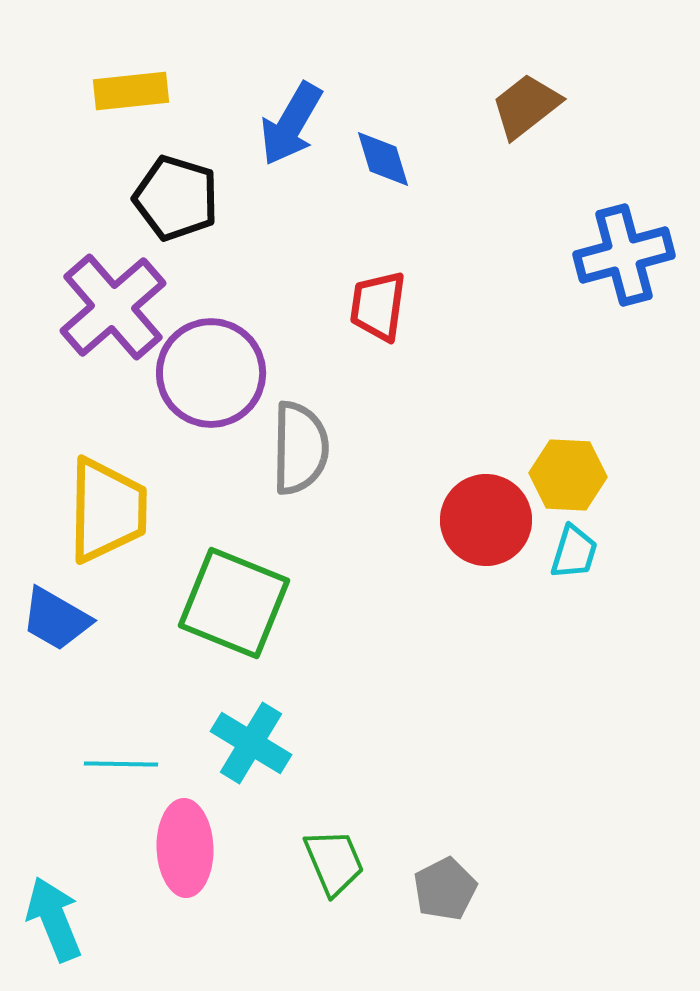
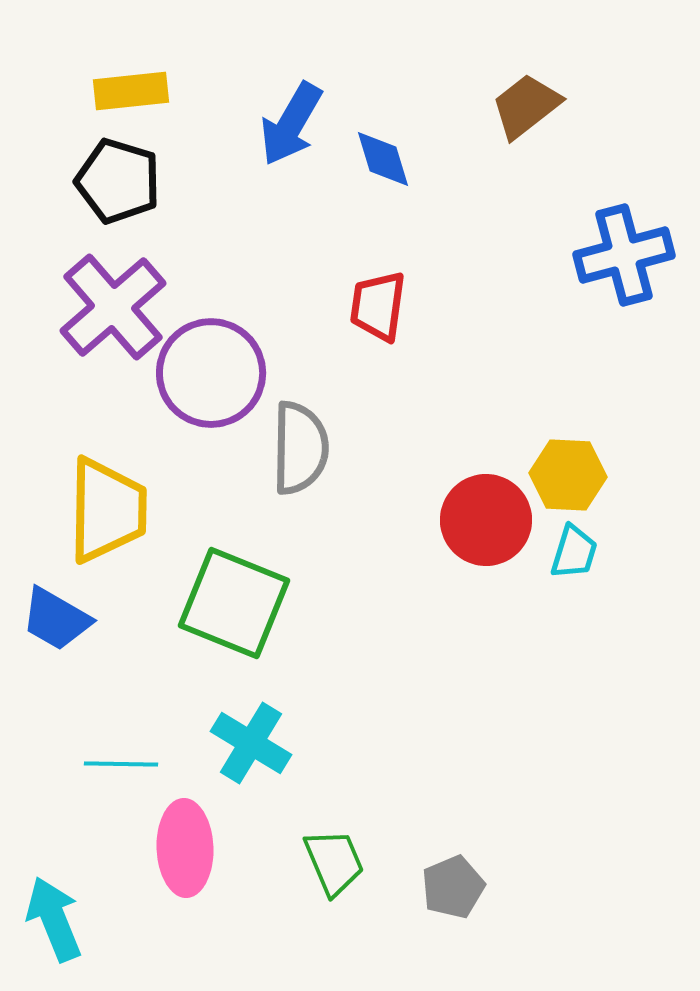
black pentagon: moved 58 px left, 17 px up
gray pentagon: moved 8 px right, 2 px up; rotated 4 degrees clockwise
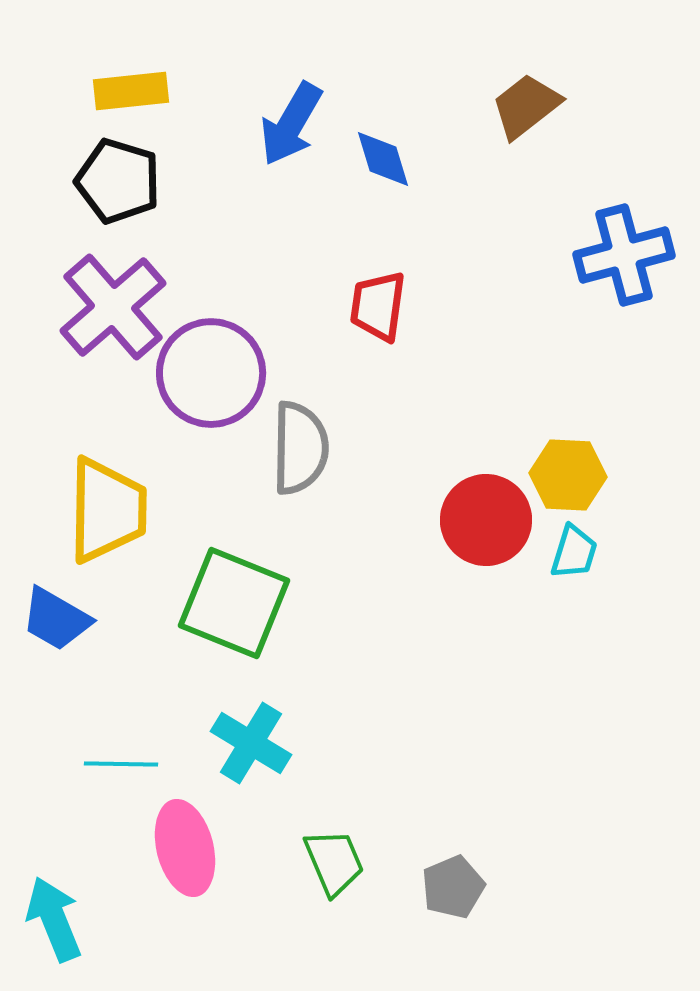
pink ellipse: rotated 12 degrees counterclockwise
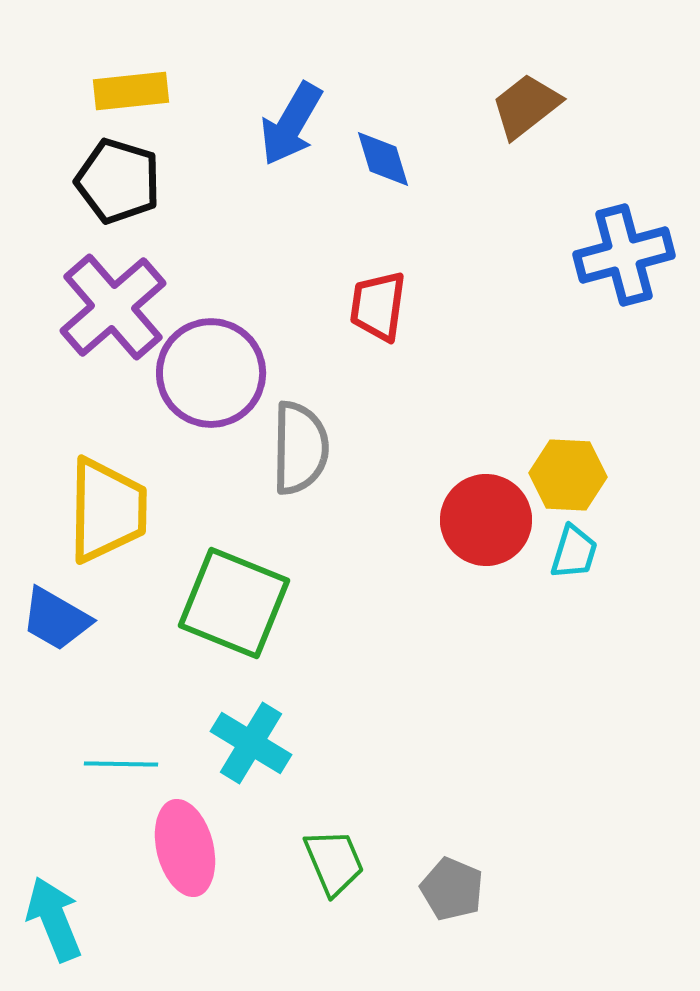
gray pentagon: moved 1 px left, 2 px down; rotated 26 degrees counterclockwise
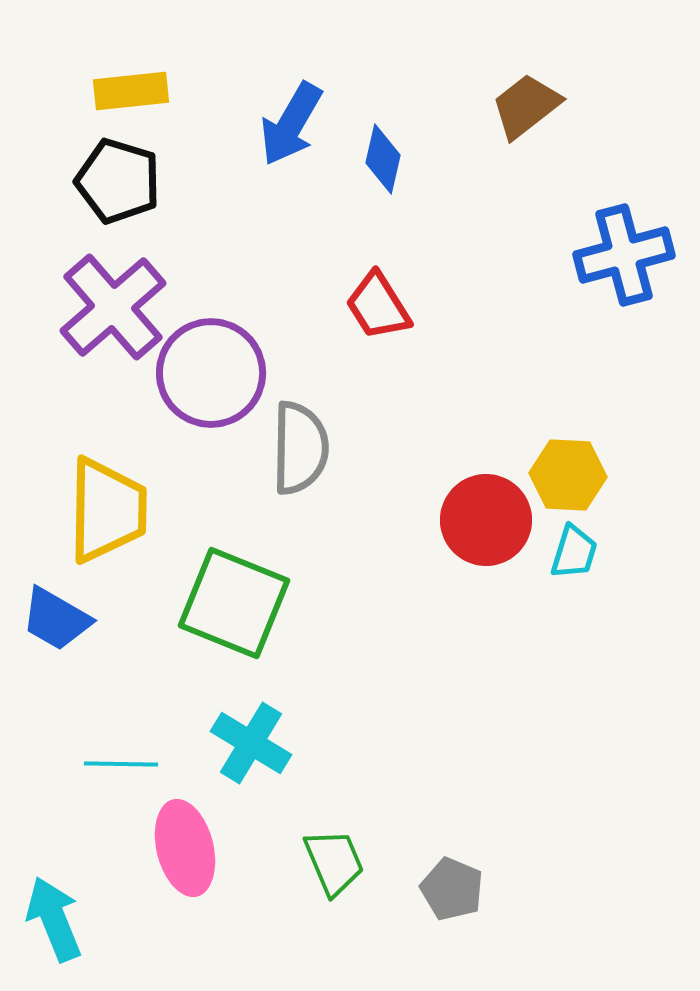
blue diamond: rotated 30 degrees clockwise
red trapezoid: rotated 40 degrees counterclockwise
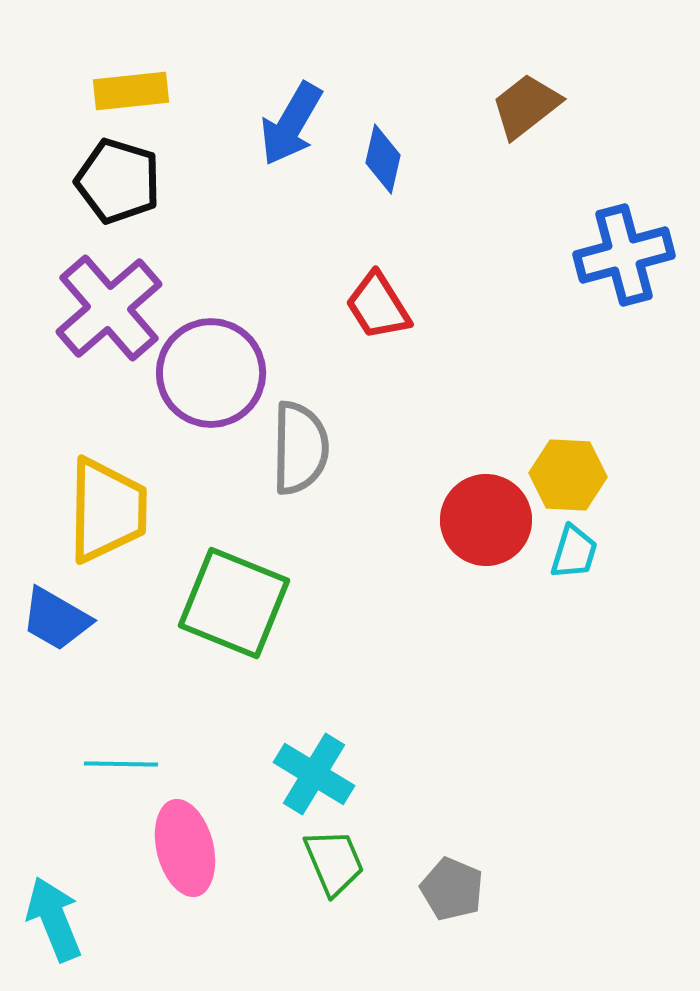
purple cross: moved 4 px left, 1 px down
cyan cross: moved 63 px right, 31 px down
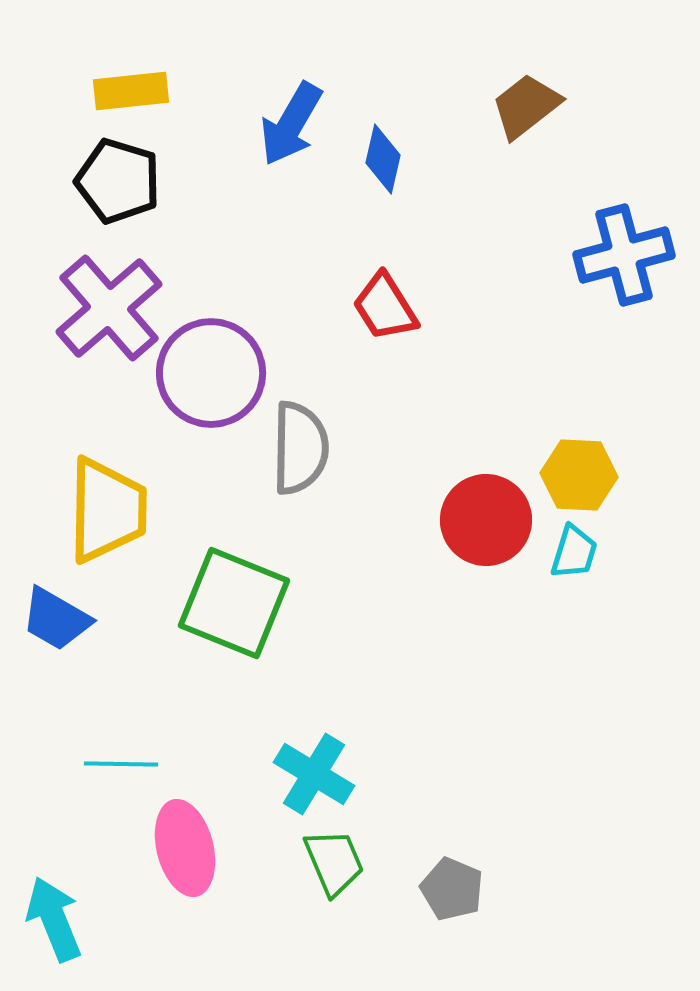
red trapezoid: moved 7 px right, 1 px down
yellow hexagon: moved 11 px right
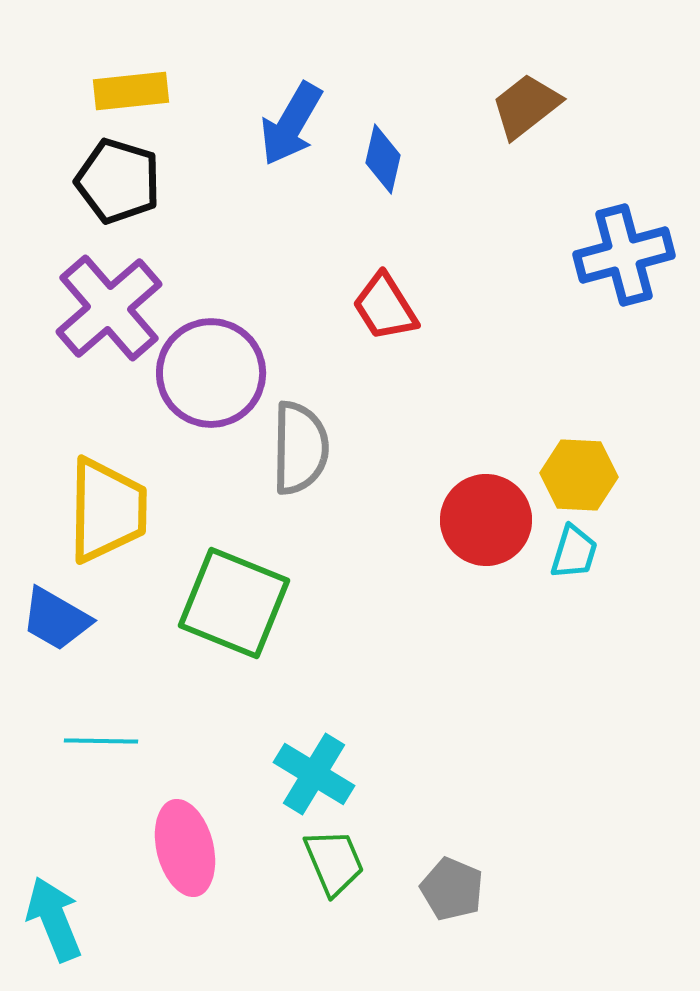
cyan line: moved 20 px left, 23 px up
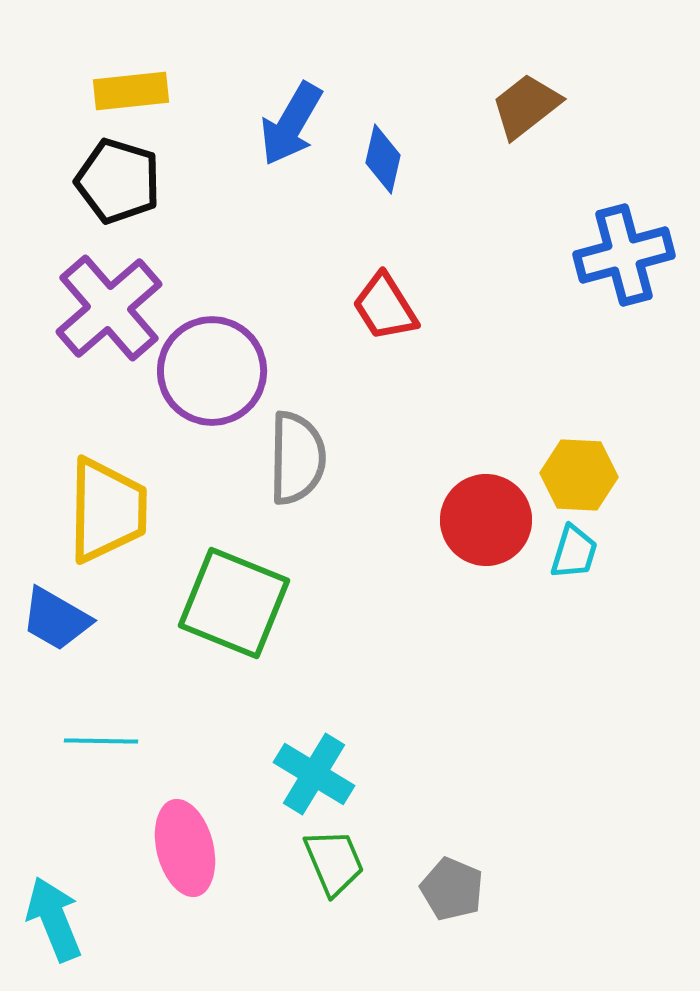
purple circle: moved 1 px right, 2 px up
gray semicircle: moved 3 px left, 10 px down
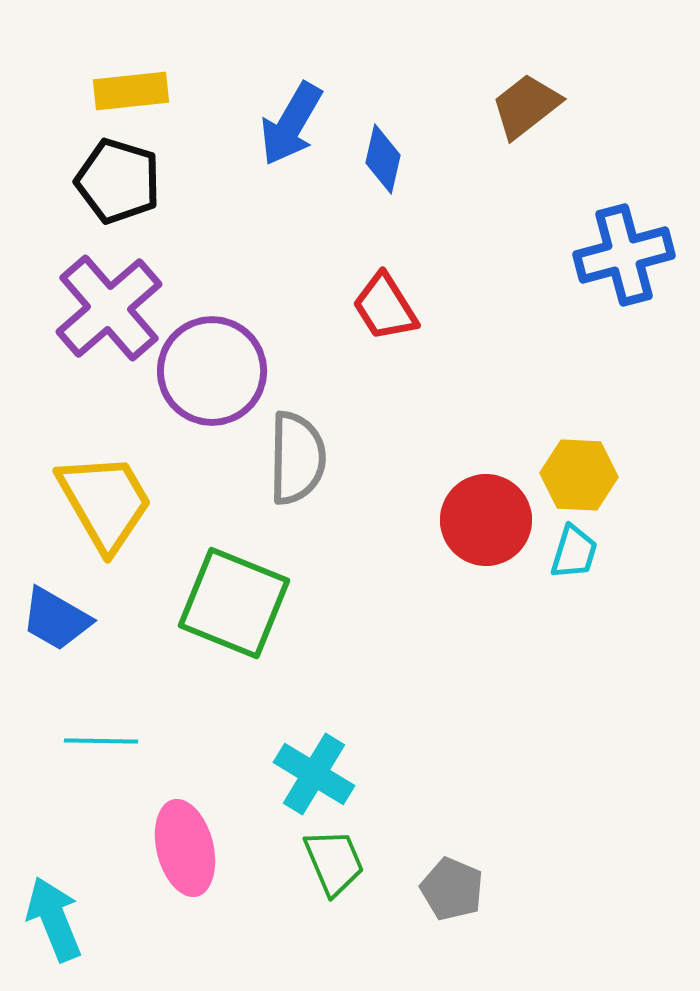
yellow trapezoid: moved 2 px left, 8 px up; rotated 31 degrees counterclockwise
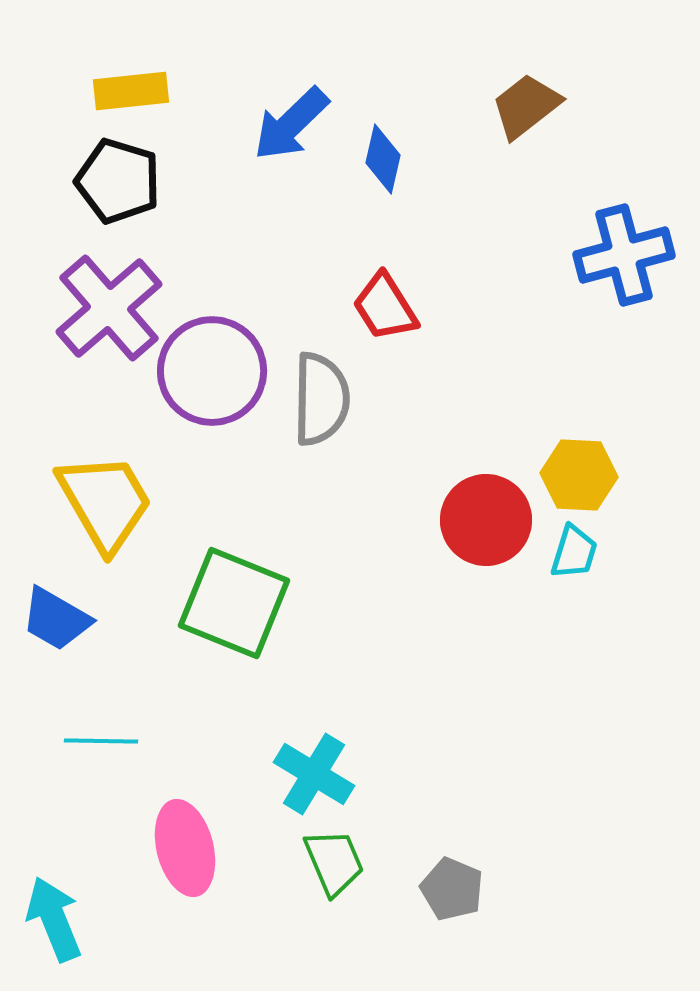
blue arrow: rotated 16 degrees clockwise
gray semicircle: moved 24 px right, 59 px up
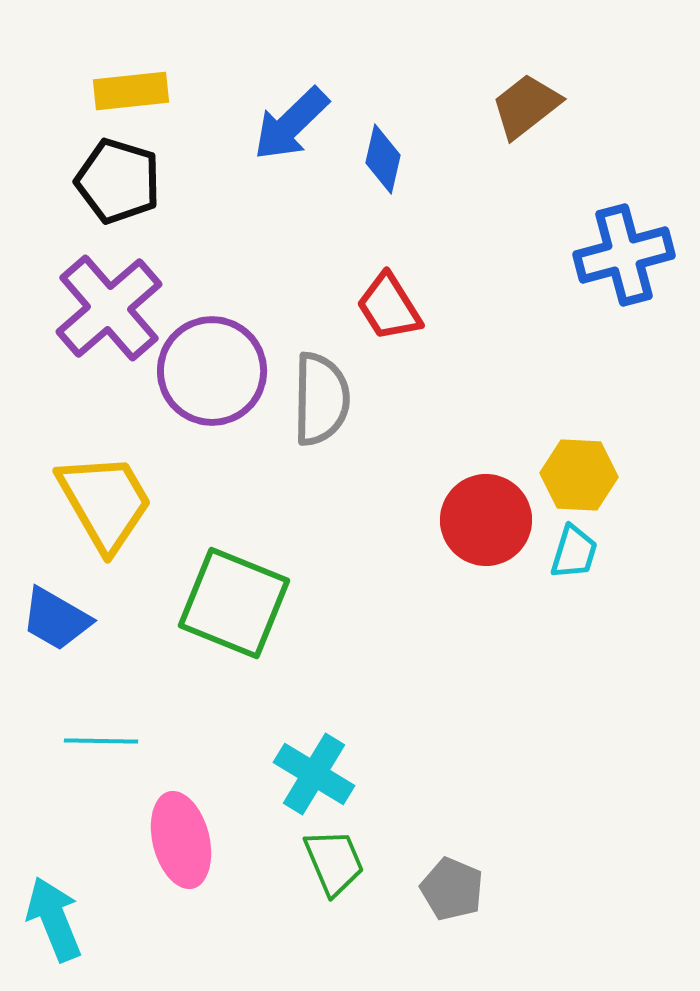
red trapezoid: moved 4 px right
pink ellipse: moved 4 px left, 8 px up
